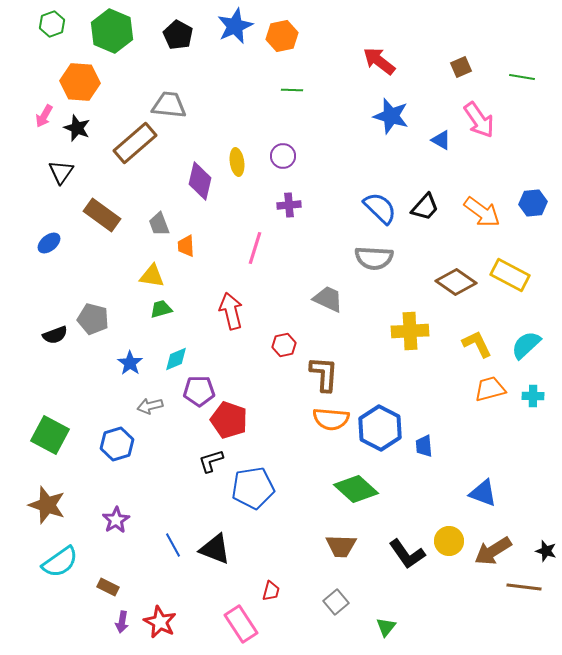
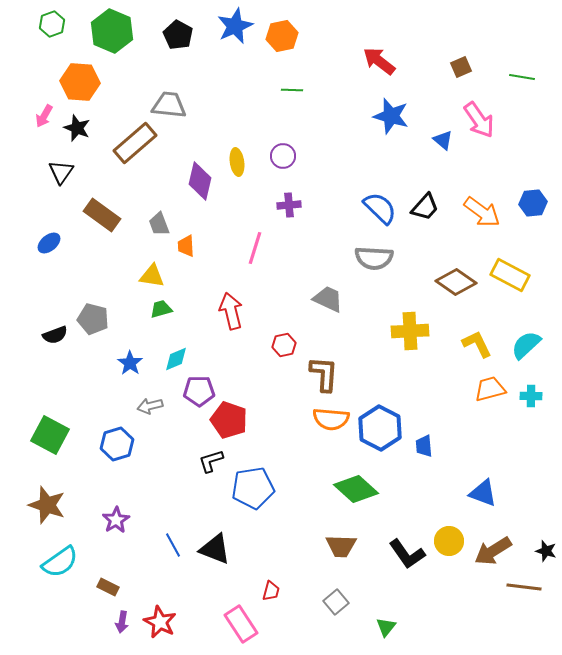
blue triangle at (441, 140): moved 2 px right; rotated 10 degrees clockwise
cyan cross at (533, 396): moved 2 px left
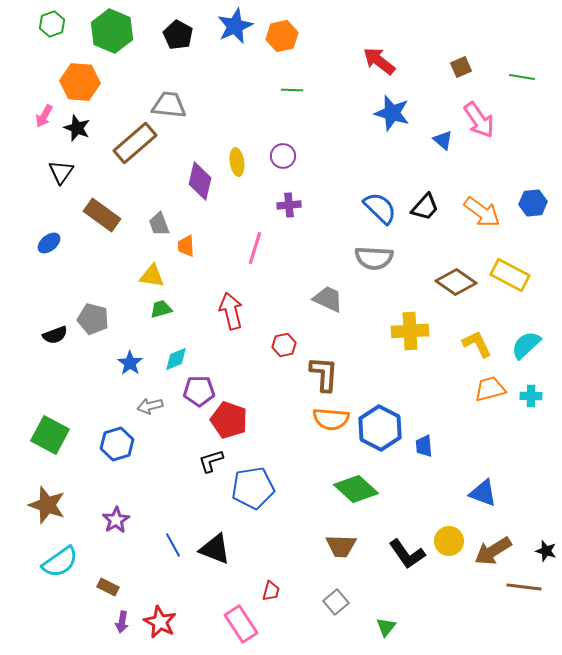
blue star at (391, 116): moved 1 px right, 3 px up
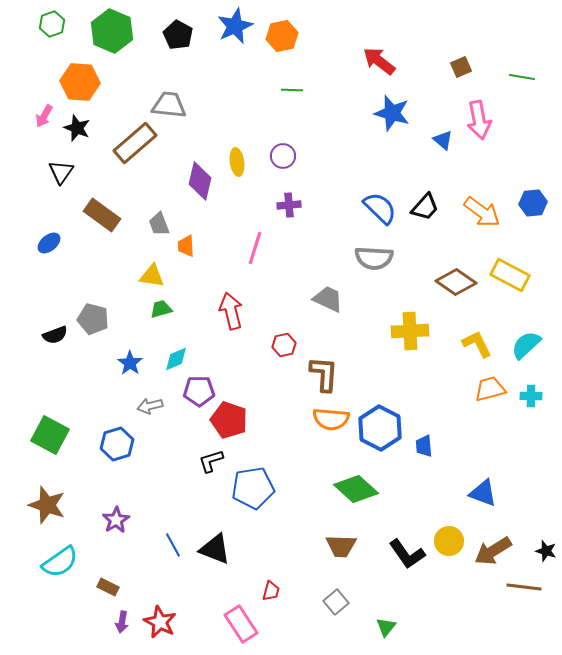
pink arrow at (479, 120): rotated 24 degrees clockwise
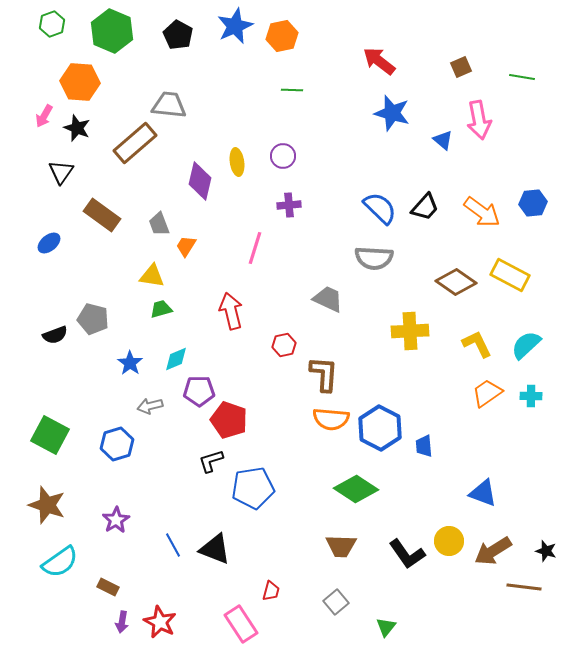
orange trapezoid at (186, 246): rotated 35 degrees clockwise
orange trapezoid at (490, 389): moved 3 px left, 4 px down; rotated 20 degrees counterclockwise
green diamond at (356, 489): rotated 9 degrees counterclockwise
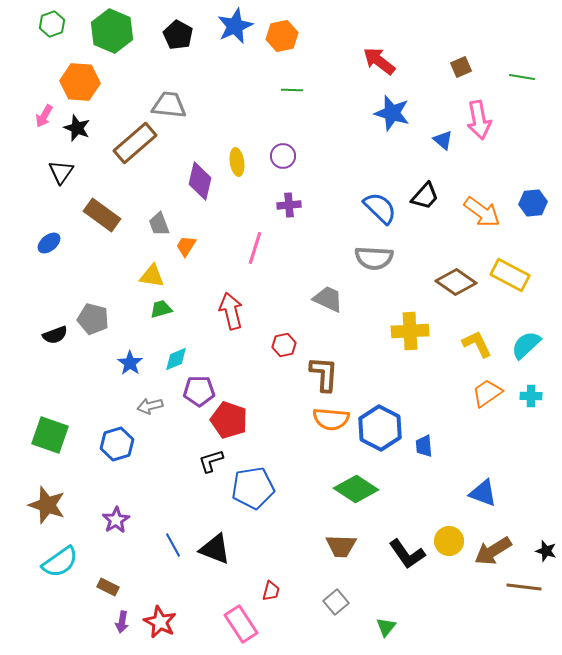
black trapezoid at (425, 207): moved 11 px up
green square at (50, 435): rotated 9 degrees counterclockwise
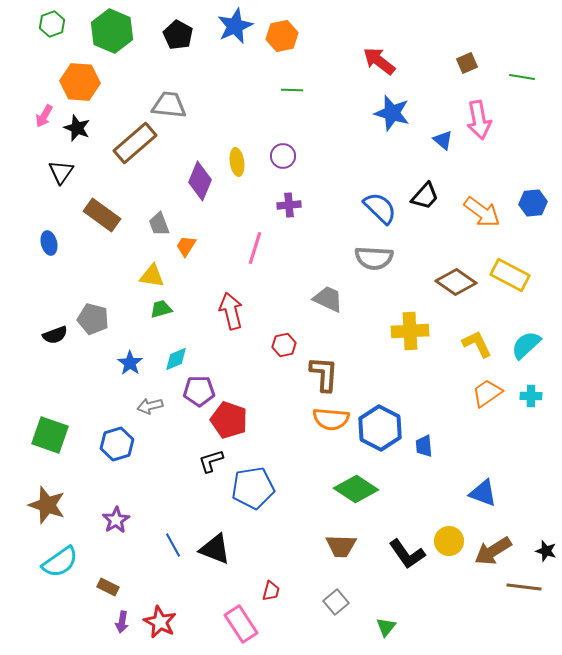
brown square at (461, 67): moved 6 px right, 4 px up
purple diamond at (200, 181): rotated 9 degrees clockwise
blue ellipse at (49, 243): rotated 65 degrees counterclockwise
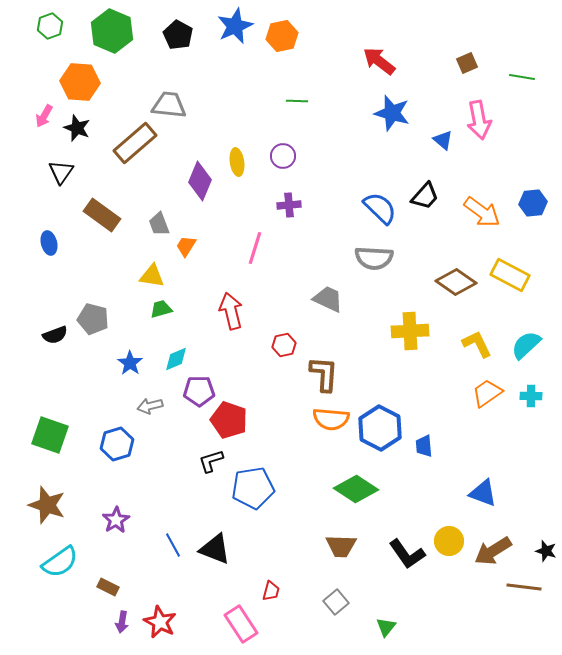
green hexagon at (52, 24): moved 2 px left, 2 px down
green line at (292, 90): moved 5 px right, 11 px down
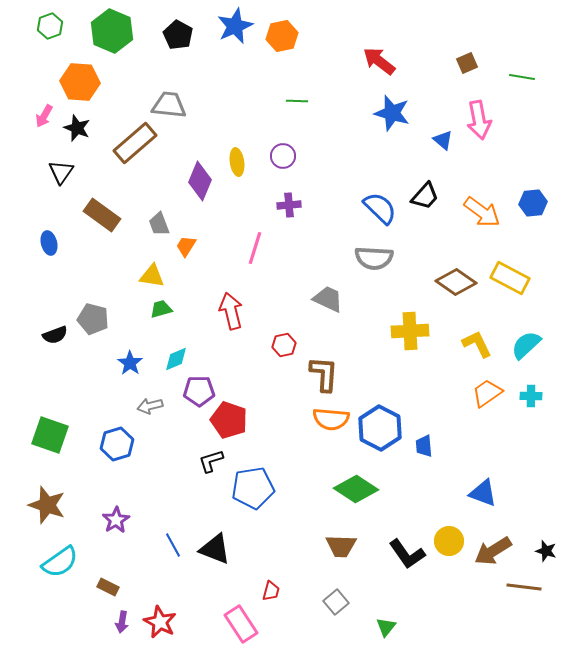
yellow rectangle at (510, 275): moved 3 px down
